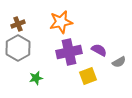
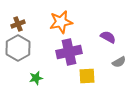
purple semicircle: moved 9 px right, 13 px up
yellow square: moved 1 px left; rotated 18 degrees clockwise
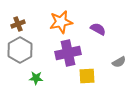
purple semicircle: moved 10 px left, 8 px up
gray hexagon: moved 2 px right, 2 px down
purple cross: moved 1 px left, 1 px down
green star: rotated 16 degrees clockwise
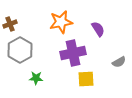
brown cross: moved 8 px left
purple semicircle: rotated 28 degrees clockwise
purple cross: moved 5 px right
yellow square: moved 1 px left, 3 px down
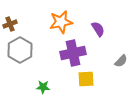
gray semicircle: moved 2 px right, 1 px up; rotated 16 degrees counterclockwise
green star: moved 7 px right, 9 px down
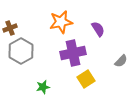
brown cross: moved 4 px down
gray hexagon: moved 1 px right, 1 px down
yellow square: rotated 30 degrees counterclockwise
green star: rotated 16 degrees counterclockwise
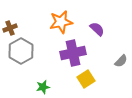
purple semicircle: moved 1 px left; rotated 14 degrees counterclockwise
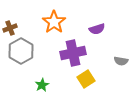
orange star: moved 7 px left; rotated 25 degrees counterclockwise
purple semicircle: rotated 119 degrees clockwise
gray semicircle: rotated 56 degrees clockwise
green star: moved 1 px left, 2 px up; rotated 16 degrees counterclockwise
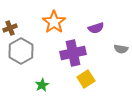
purple semicircle: moved 1 px left, 1 px up
gray semicircle: moved 12 px up
